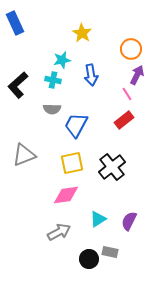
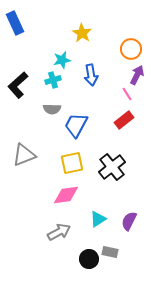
cyan cross: rotated 28 degrees counterclockwise
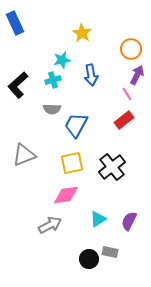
gray arrow: moved 9 px left, 7 px up
